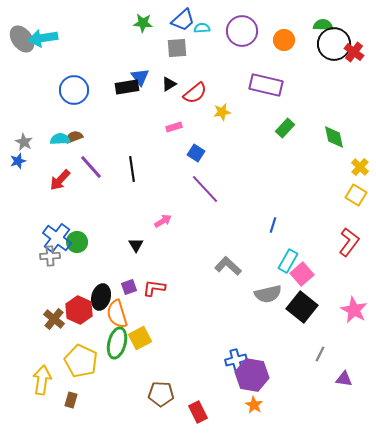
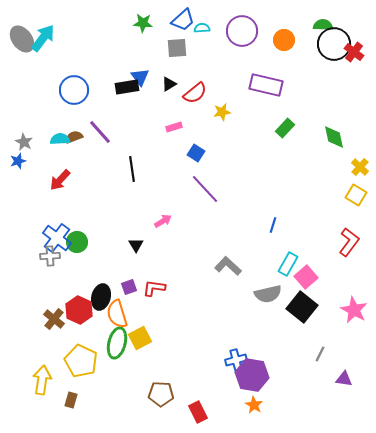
cyan arrow at (43, 38): rotated 136 degrees clockwise
purple line at (91, 167): moved 9 px right, 35 px up
cyan rectangle at (288, 261): moved 3 px down
pink square at (302, 274): moved 4 px right, 3 px down
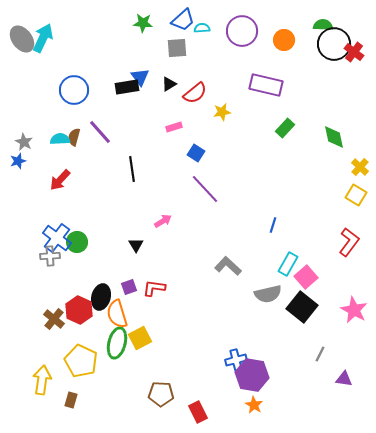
cyan arrow at (43, 38): rotated 12 degrees counterclockwise
brown semicircle at (74, 137): rotated 54 degrees counterclockwise
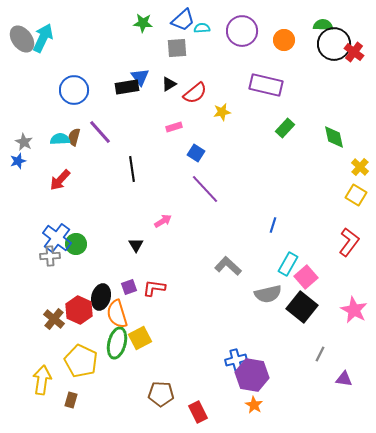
green circle at (77, 242): moved 1 px left, 2 px down
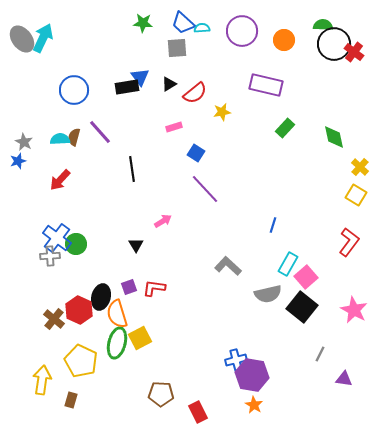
blue trapezoid at (183, 20): moved 3 px down; rotated 85 degrees clockwise
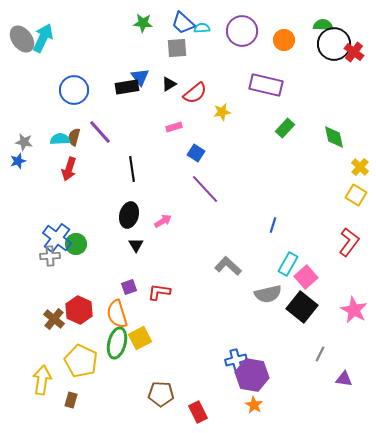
gray star at (24, 142): rotated 18 degrees counterclockwise
red arrow at (60, 180): moved 9 px right, 11 px up; rotated 25 degrees counterclockwise
red L-shape at (154, 288): moved 5 px right, 4 px down
black ellipse at (101, 297): moved 28 px right, 82 px up
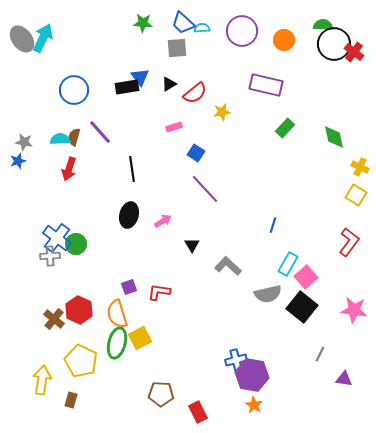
yellow cross at (360, 167): rotated 18 degrees counterclockwise
black triangle at (136, 245): moved 56 px right
pink star at (354, 310): rotated 20 degrees counterclockwise
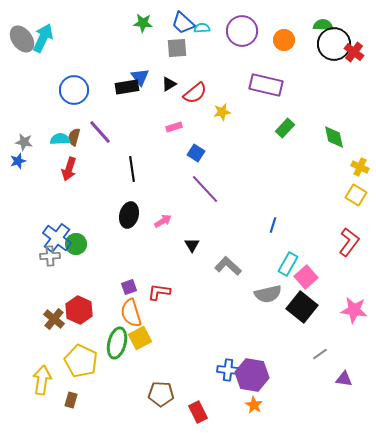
orange semicircle at (117, 314): moved 14 px right, 1 px up
gray line at (320, 354): rotated 28 degrees clockwise
blue cross at (236, 360): moved 8 px left, 10 px down; rotated 20 degrees clockwise
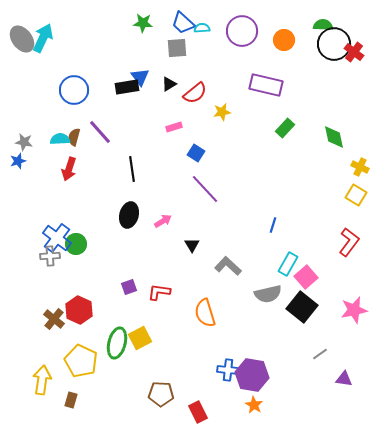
pink star at (354, 310): rotated 20 degrees counterclockwise
orange semicircle at (131, 313): moved 74 px right
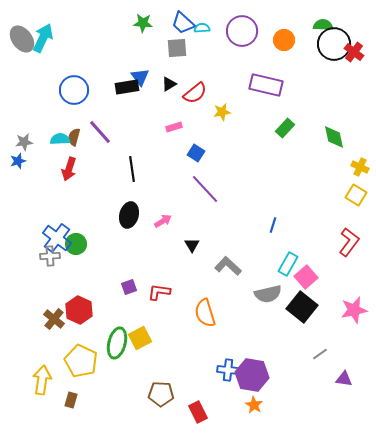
gray star at (24, 142): rotated 18 degrees counterclockwise
